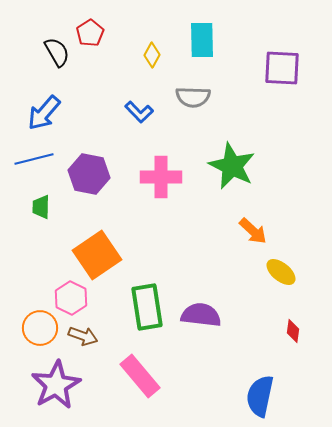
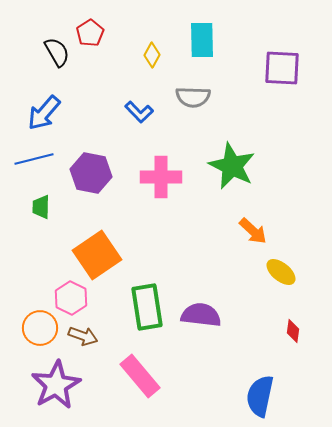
purple hexagon: moved 2 px right, 1 px up
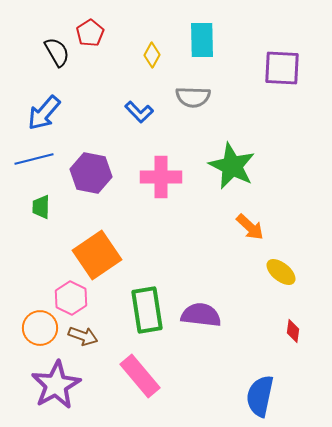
orange arrow: moved 3 px left, 4 px up
green rectangle: moved 3 px down
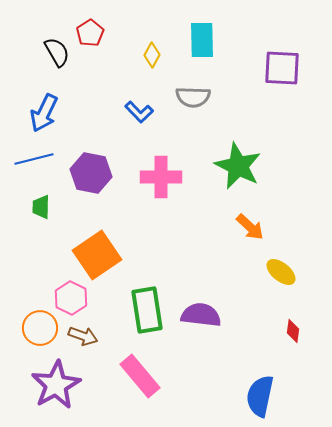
blue arrow: rotated 15 degrees counterclockwise
green star: moved 6 px right
